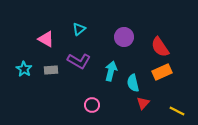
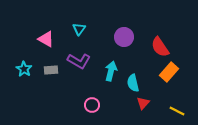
cyan triangle: rotated 16 degrees counterclockwise
orange rectangle: moved 7 px right; rotated 24 degrees counterclockwise
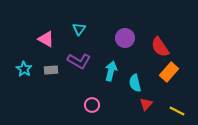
purple circle: moved 1 px right, 1 px down
cyan semicircle: moved 2 px right
red triangle: moved 3 px right, 1 px down
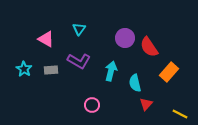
red semicircle: moved 11 px left
yellow line: moved 3 px right, 3 px down
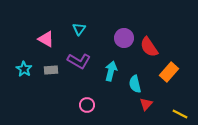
purple circle: moved 1 px left
cyan semicircle: moved 1 px down
pink circle: moved 5 px left
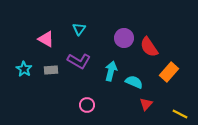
cyan semicircle: moved 1 px left, 2 px up; rotated 126 degrees clockwise
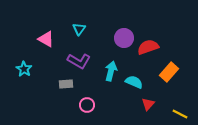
red semicircle: moved 1 px left; rotated 105 degrees clockwise
gray rectangle: moved 15 px right, 14 px down
red triangle: moved 2 px right
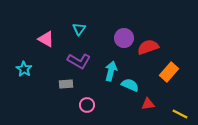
cyan semicircle: moved 4 px left, 3 px down
red triangle: rotated 40 degrees clockwise
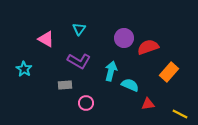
gray rectangle: moved 1 px left, 1 px down
pink circle: moved 1 px left, 2 px up
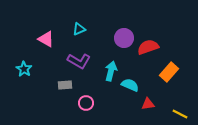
cyan triangle: rotated 32 degrees clockwise
